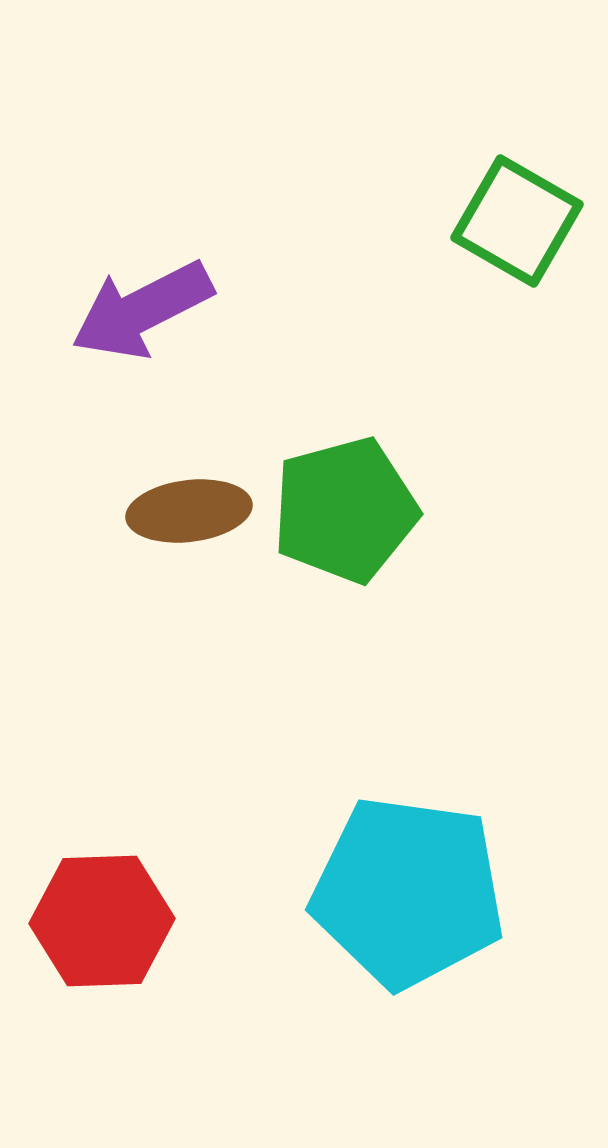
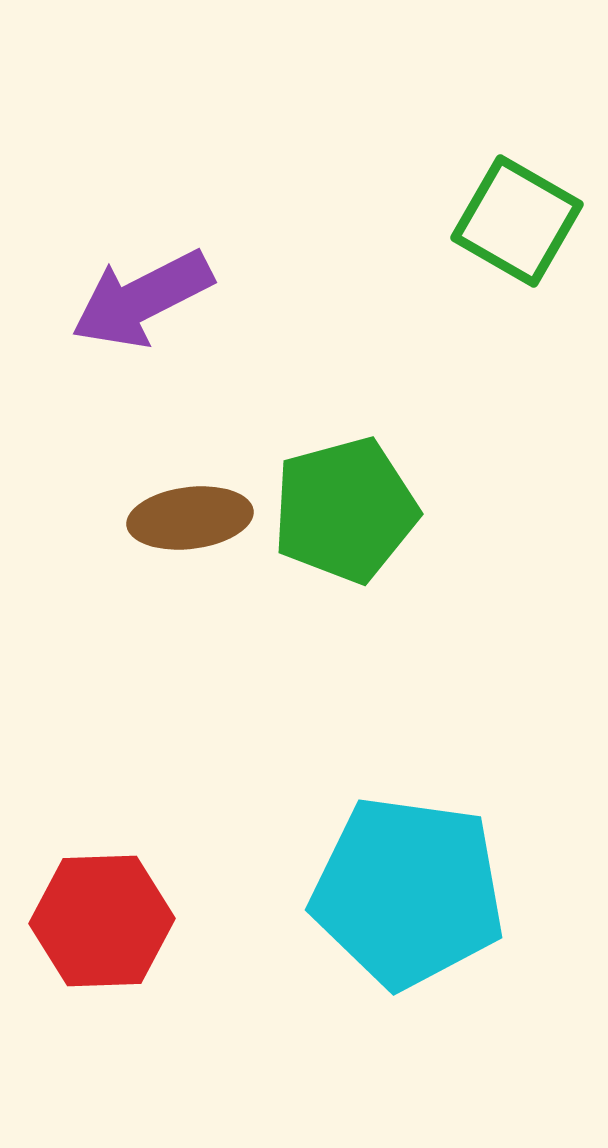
purple arrow: moved 11 px up
brown ellipse: moved 1 px right, 7 px down
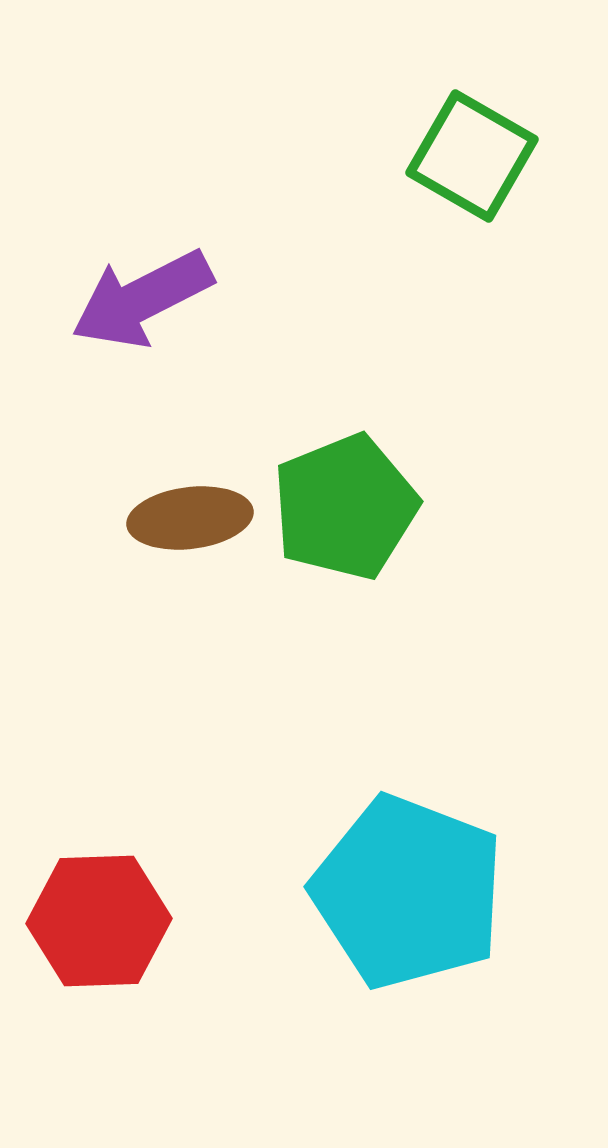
green square: moved 45 px left, 65 px up
green pentagon: moved 3 px up; rotated 7 degrees counterclockwise
cyan pentagon: rotated 13 degrees clockwise
red hexagon: moved 3 px left
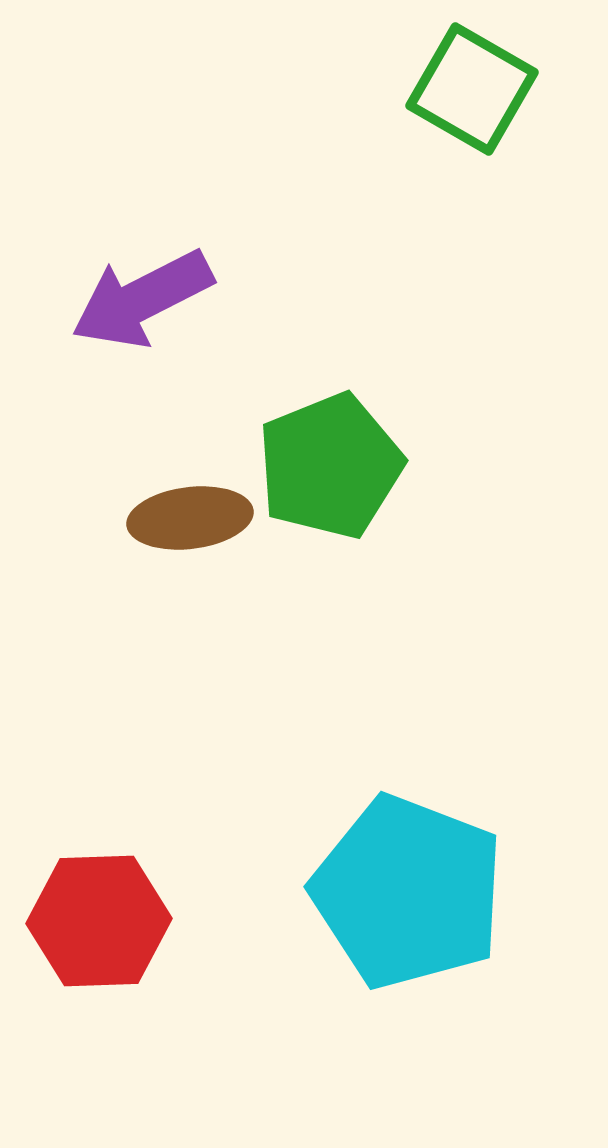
green square: moved 67 px up
green pentagon: moved 15 px left, 41 px up
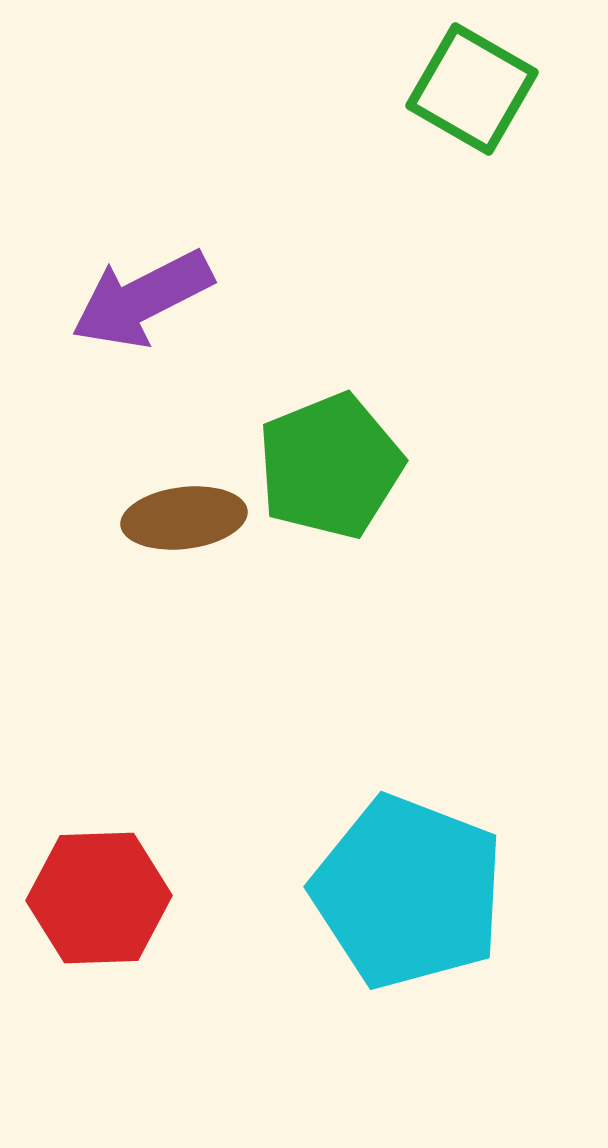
brown ellipse: moved 6 px left
red hexagon: moved 23 px up
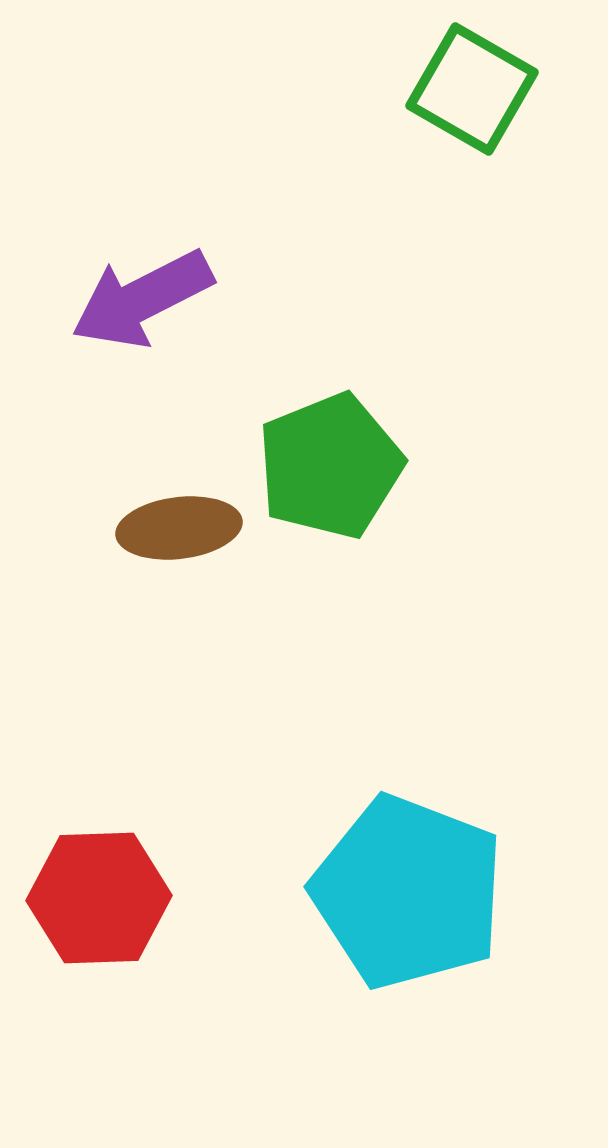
brown ellipse: moved 5 px left, 10 px down
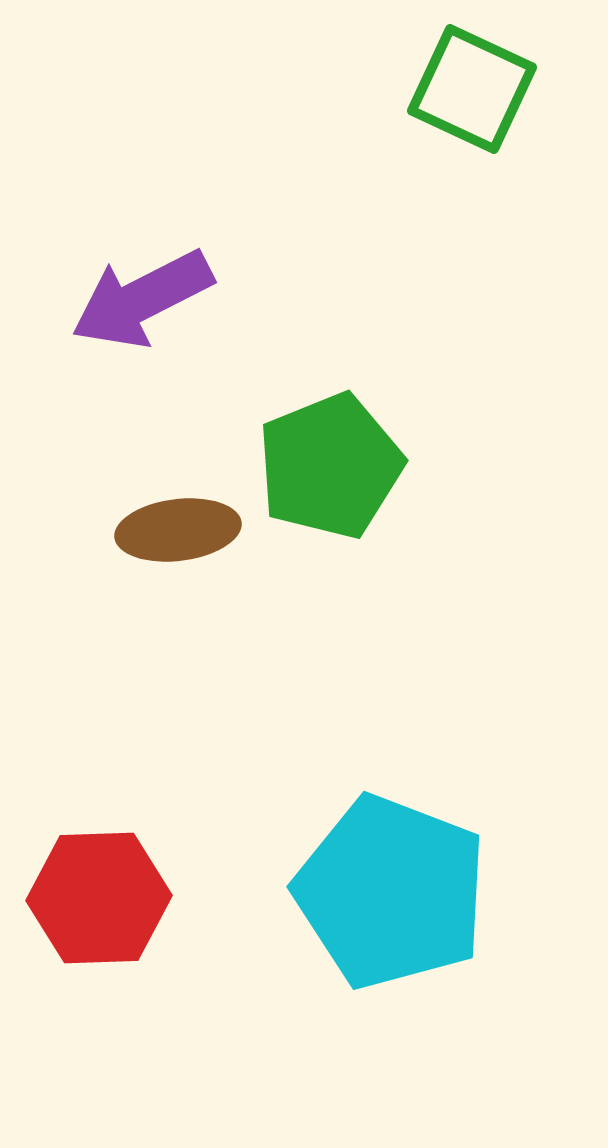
green square: rotated 5 degrees counterclockwise
brown ellipse: moved 1 px left, 2 px down
cyan pentagon: moved 17 px left
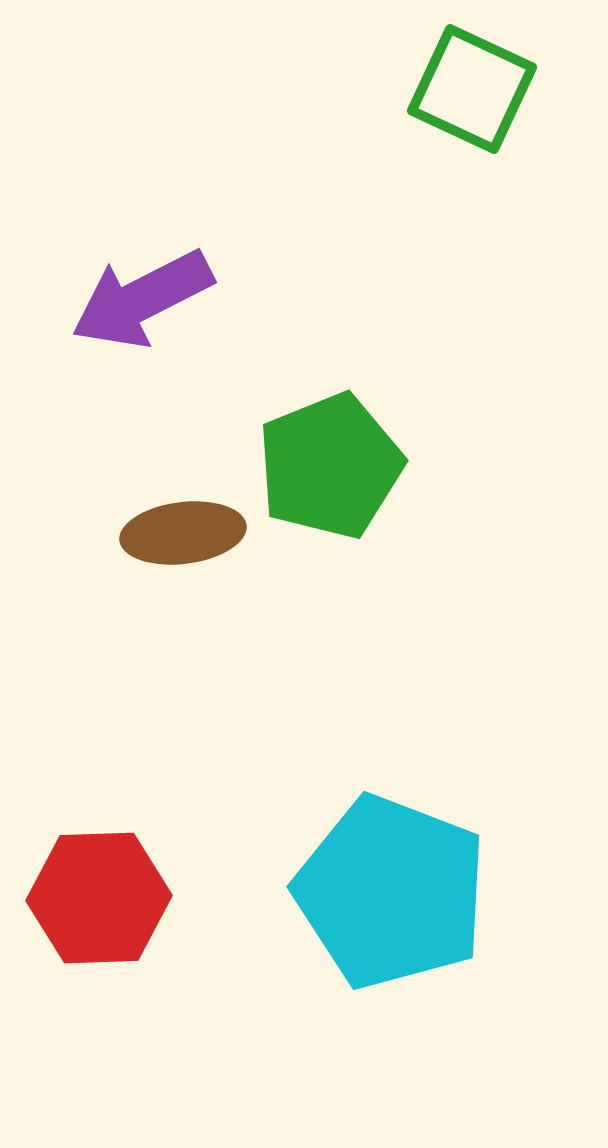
brown ellipse: moved 5 px right, 3 px down
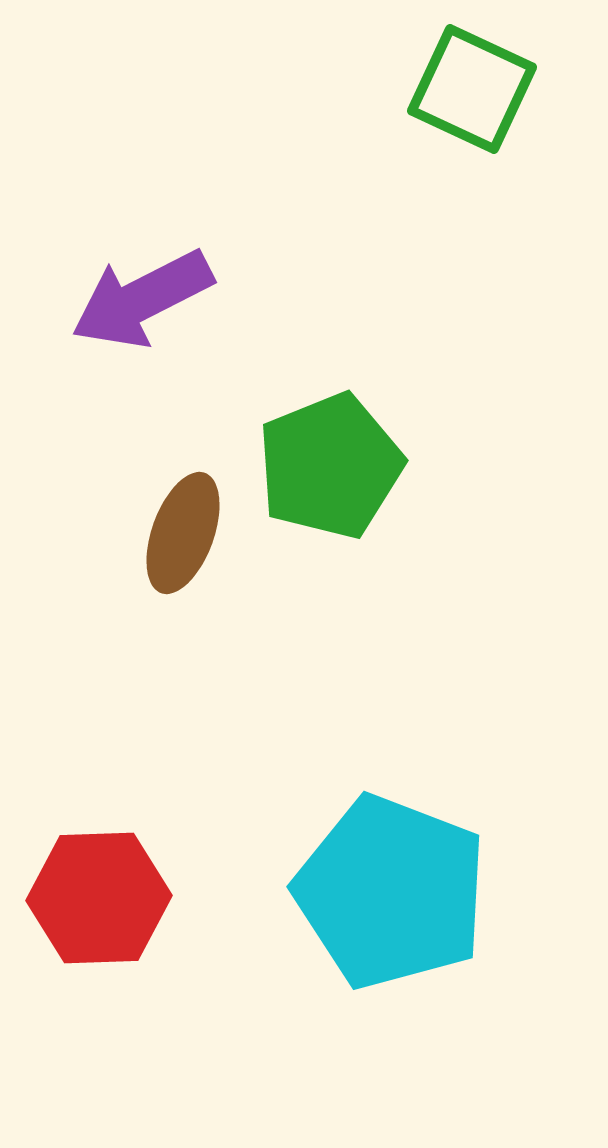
brown ellipse: rotated 63 degrees counterclockwise
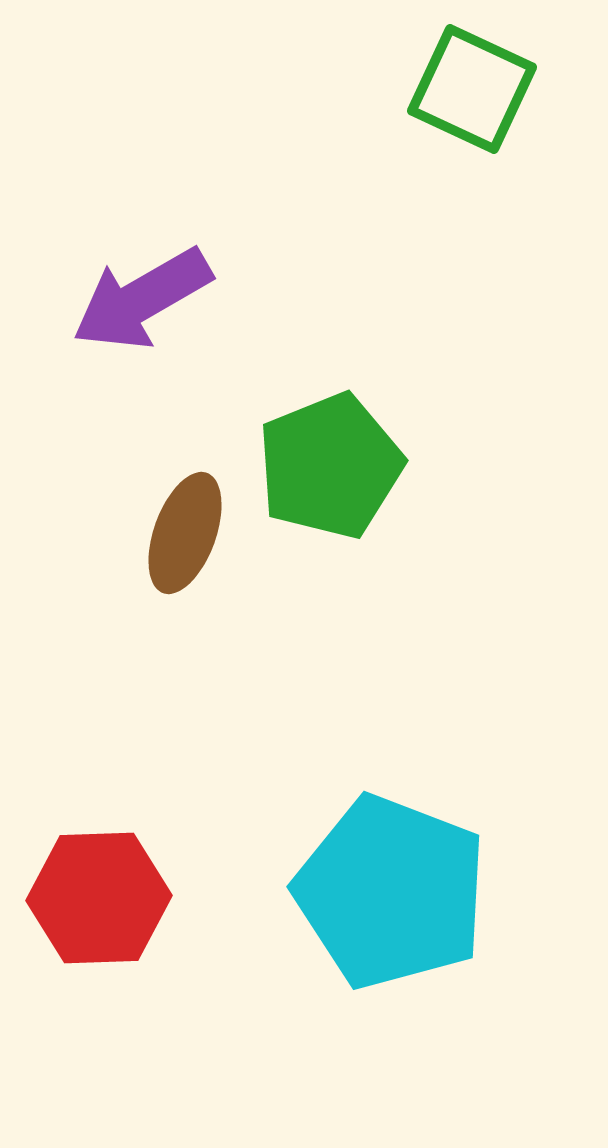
purple arrow: rotated 3 degrees counterclockwise
brown ellipse: moved 2 px right
